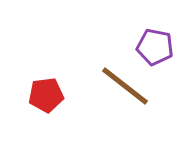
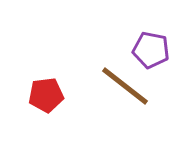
purple pentagon: moved 4 px left, 3 px down
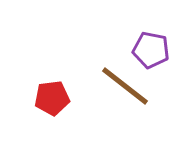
red pentagon: moved 6 px right, 3 px down
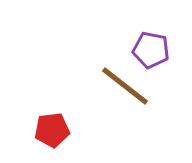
red pentagon: moved 32 px down
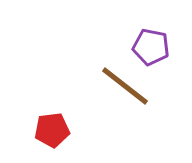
purple pentagon: moved 3 px up
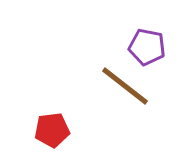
purple pentagon: moved 4 px left
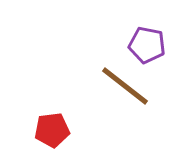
purple pentagon: moved 2 px up
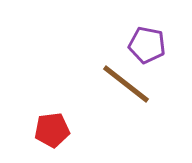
brown line: moved 1 px right, 2 px up
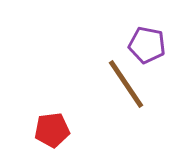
brown line: rotated 18 degrees clockwise
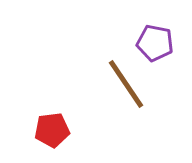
purple pentagon: moved 8 px right, 2 px up
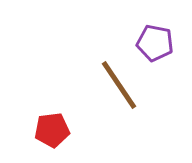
brown line: moved 7 px left, 1 px down
